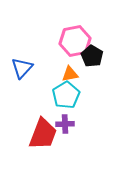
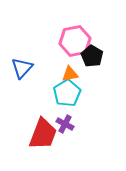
cyan pentagon: moved 1 px right, 2 px up
purple cross: rotated 30 degrees clockwise
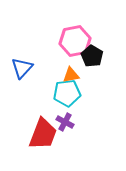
orange triangle: moved 1 px right, 1 px down
cyan pentagon: rotated 24 degrees clockwise
purple cross: moved 2 px up
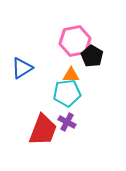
blue triangle: rotated 15 degrees clockwise
orange triangle: rotated 12 degrees clockwise
purple cross: moved 2 px right
red trapezoid: moved 4 px up
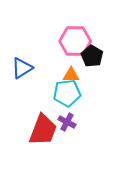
pink hexagon: rotated 12 degrees clockwise
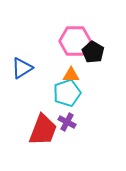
black pentagon: moved 1 px right, 4 px up
cyan pentagon: rotated 12 degrees counterclockwise
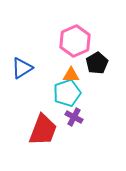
pink hexagon: rotated 24 degrees counterclockwise
black pentagon: moved 4 px right, 11 px down; rotated 10 degrees clockwise
purple cross: moved 7 px right, 5 px up
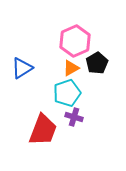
orange triangle: moved 7 px up; rotated 30 degrees counterclockwise
purple cross: rotated 12 degrees counterclockwise
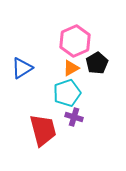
red trapezoid: rotated 36 degrees counterclockwise
